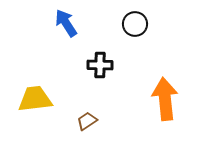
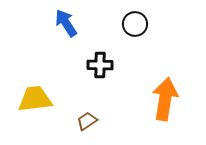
orange arrow: rotated 15 degrees clockwise
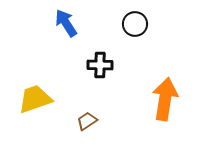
yellow trapezoid: rotated 12 degrees counterclockwise
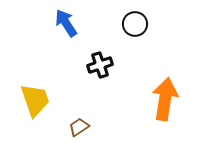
black cross: rotated 20 degrees counterclockwise
yellow trapezoid: moved 1 px down; rotated 90 degrees clockwise
brown trapezoid: moved 8 px left, 6 px down
